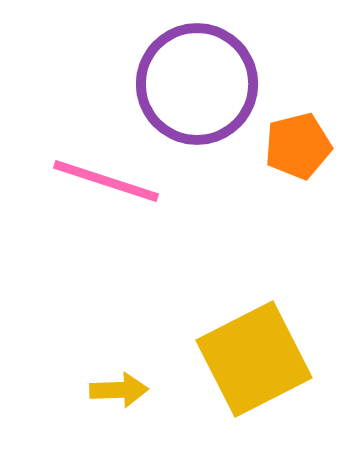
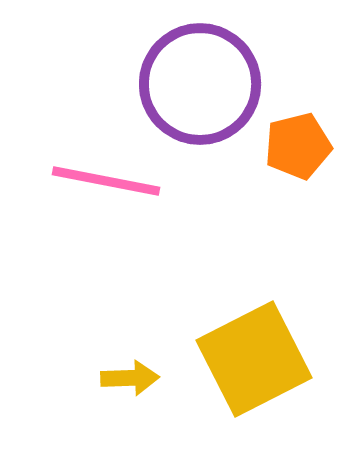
purple circle: moved 3 px right
pink line: rotated 7 degrees counterclockwise
yellow arrow: moved 11 px right, 12 px up
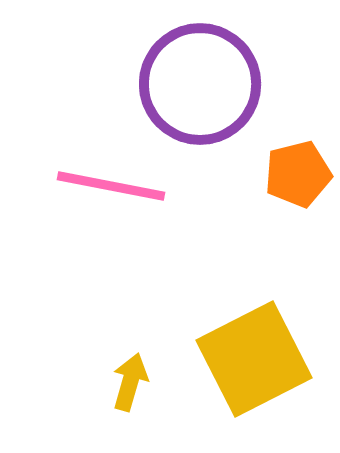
orange pentagon: moved 28 px down
pink line: moved 5 px right, 5 px down
yellow arrow: moved 4 px down; rotated 72 degrees counterclockwise
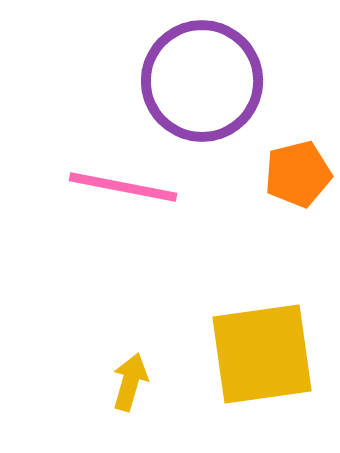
purple circle: moved 2 px right, 3 px up
pink line: moved 12 px right, 1 px down
yellow square: moved 8 px right, 5 px up; rotated 19 degrees clockwise
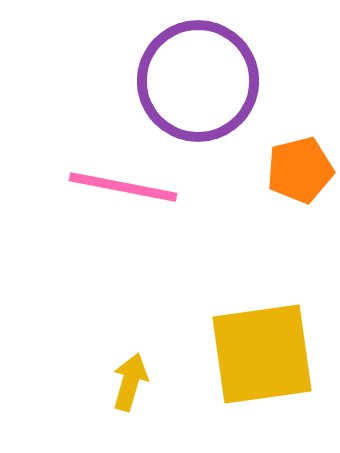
purple circle: moved 4 px left
orange pentagon: moved 2 px right, 4 px up
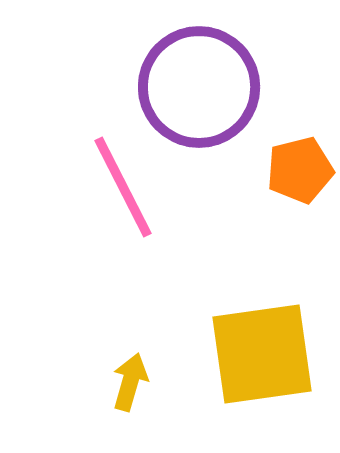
purple circle: moved 1 px right, 6 px down
pink line: rotated 52 degrees clockwise
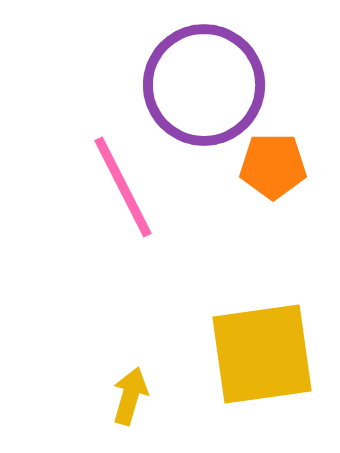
purple circle: moved 5 px right, 2 px up
orange pentagon: moved 27 px left, 4 px up; rotated 14 degrees clockwise
yellow arrow: moved 14 px down
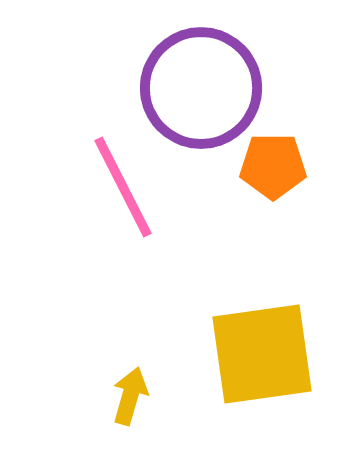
purple circle: moved 3 px left, 3 px down
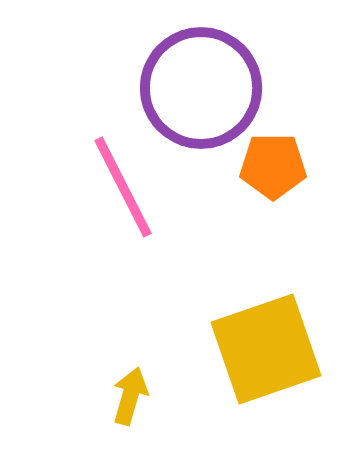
yellow square: moved 4 px right, 5 px up; rotated 11 degrees counterclockwise
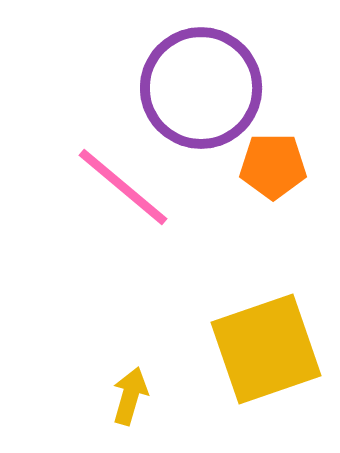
pink line: rotated 23 degrees counterclockwise
